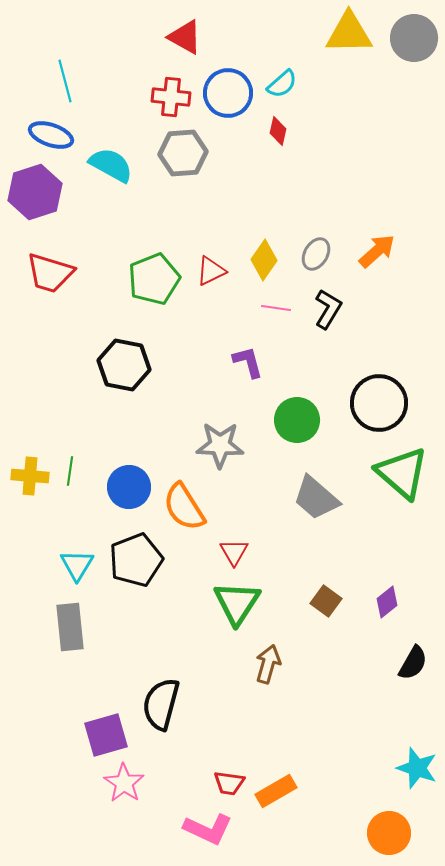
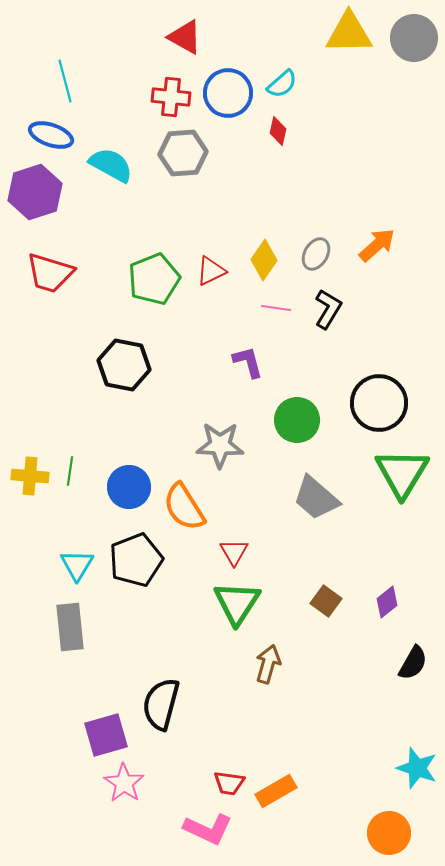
orange arrow at (377, 251): moved 6 px up
green triangle at (402, 473): rotated 20 degrees clockwise
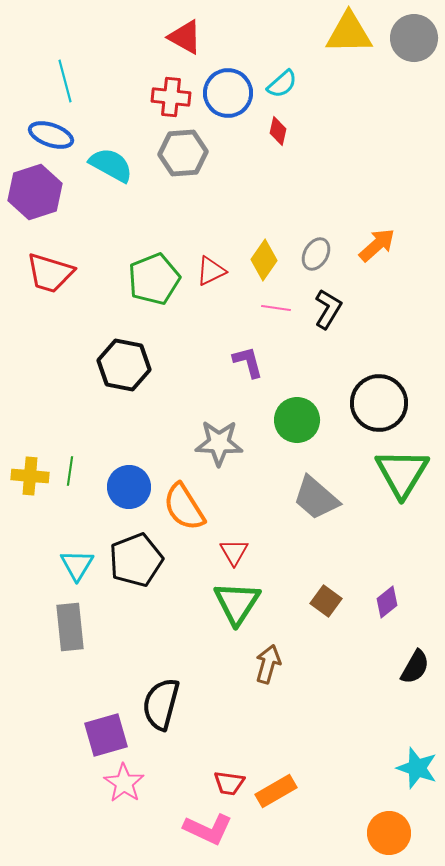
gray star at (220, 445): moved 1 px left, 2 px up
black semicircle at (413, 663): moved 2 px right, 4 px down
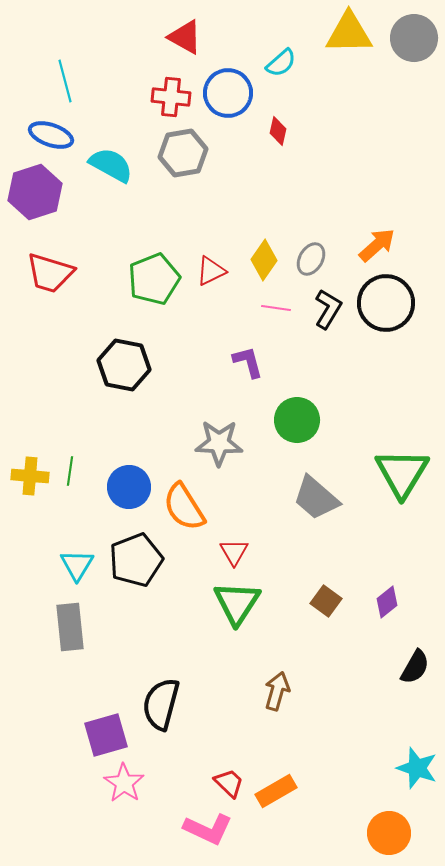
cyan semicircle at (282, 84): moved 1 px left, 21 px up
gray hexagon at (183, 153): rotated 6 degrees counterclockwise
gray ellipse at (316, 254): moved 5 px left, 5 px down
black circle at (379, 403): moved 7 px right, 100 px up
brown arrow at (268, 664): moved 9 px right, 27 px down
red trapezoid at (229, 783): rotated 144 degrees counterclockwise
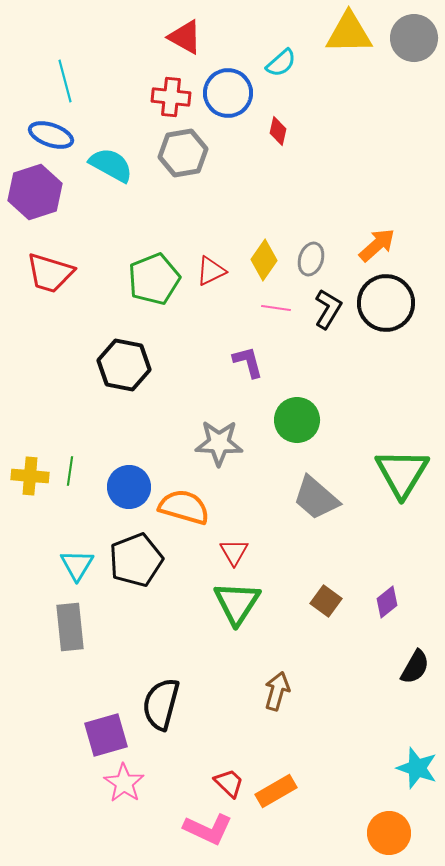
gray ellipse at (311, 259): rotated 12 degrees counterclockwise
orange semicircle at (184, 507): rotated 138 degrees clockwise
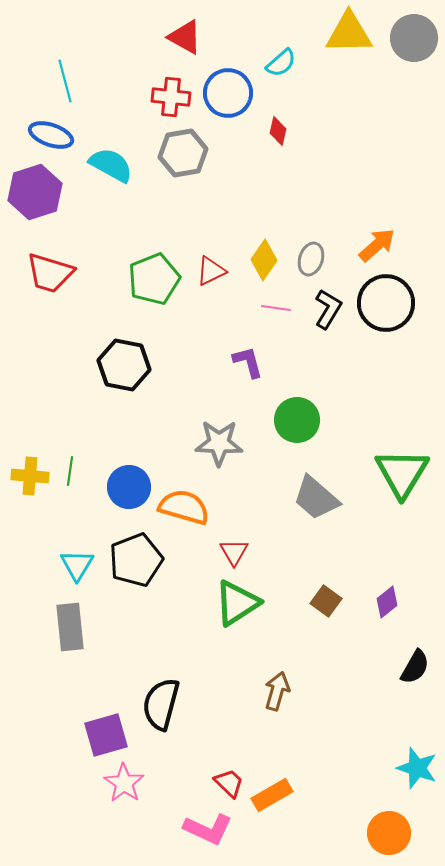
green triangle at (237, 603): rotated 24 degrees clockwise
orange rectangle at (276, 791): moved 4 px left, 4 px down
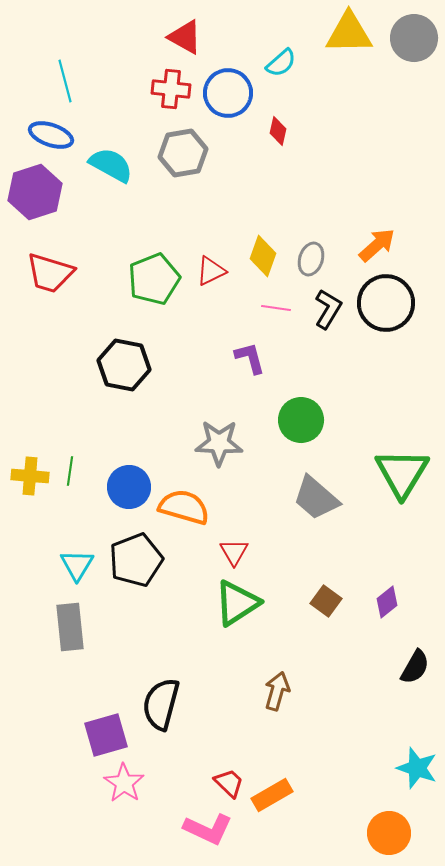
red cross at (171, 97): moved 8 px up
yellow diamond at (264, 260): moved 1 px left, 4 px up; rotated 15 degrees counterclockwise
purple L-shape at (248, 362): moved 2 px right, 4 px up
green circle at (297, 420): moved 4 px right
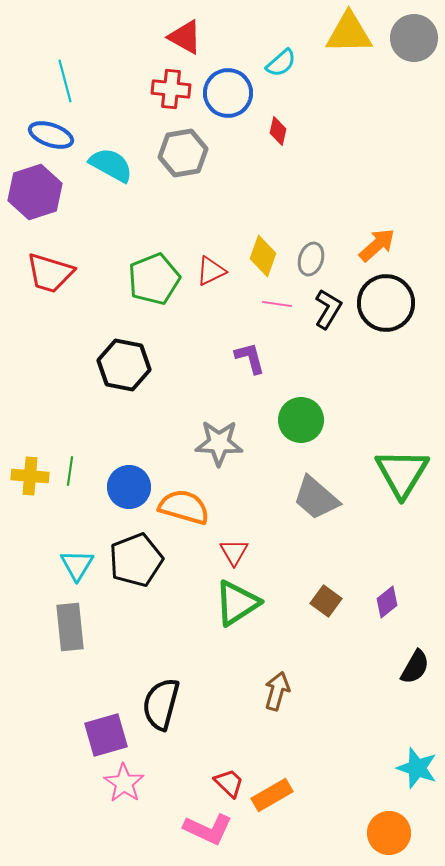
pink line at (276, 308): moved 1 px right, 4 px up
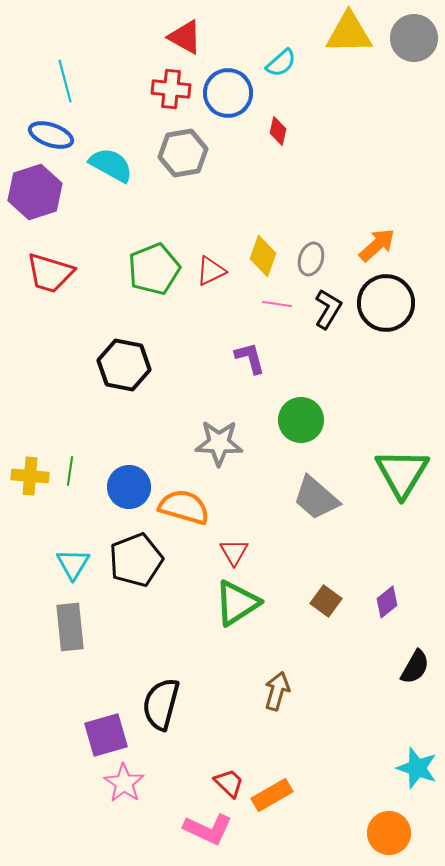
green pentagon at (154, 279): moved 10 px up
cyan triangle at (77, 565): moved 4 px left, 1 px up
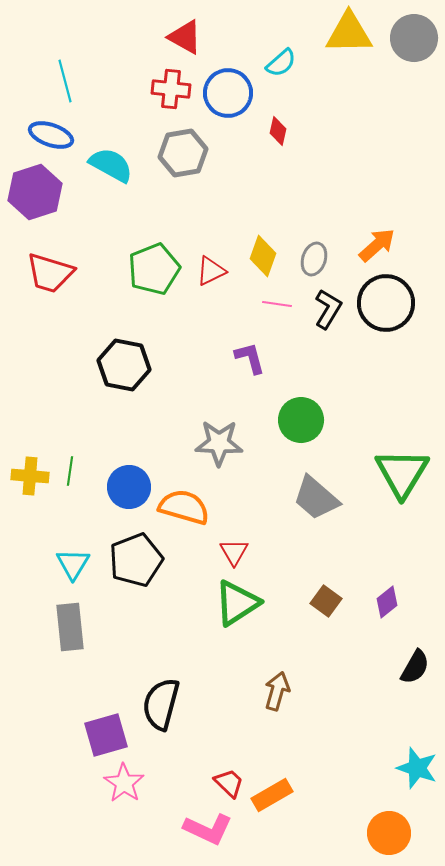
gray ellipse at (311, 259): moved 3 px right
